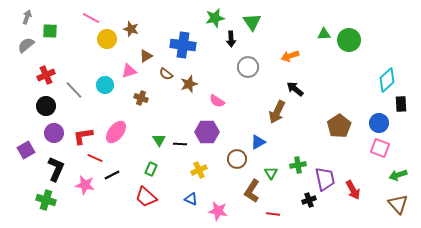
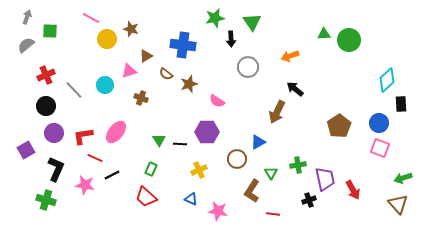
green arrow at (398, 175): moved 5 px right, 3 px down
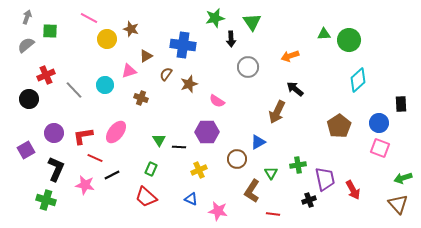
pink line at (91, 18): moved 2 px left
brown semicircle at (166, 74): rotated 88 degrees clockwise
cyan diamond at (387, 80): moved 29 px left
black circle at (46, 106): moved 17 px left, 7 px up
black line at (180, 144): moved 1 px left, 3 px down
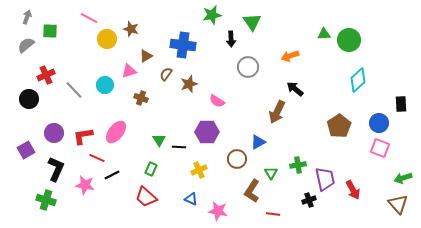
green star at (215, 18): moved 3 px left, 3 px up
red line at (95, 158): moved 2 px right
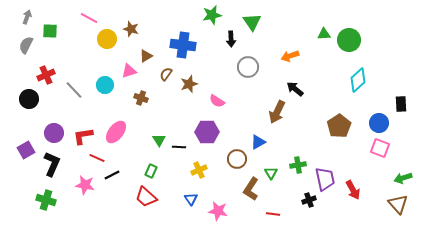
gray semicircle at (26, 45): rotated 24 degrees counterclockwise
black L-shape at (56, 169): moved 4 px left, 5 px up
green rectangle at (151, 169): moved 2 px down
brown L-shape at (252, 191): moved 1 px left, 2 px up
blue triangle at (191, 199): rotated 32 degrees clockwise
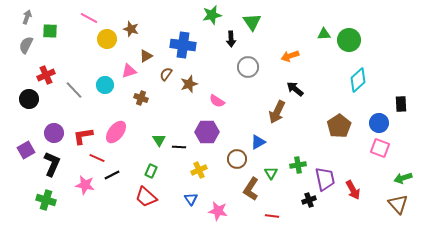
red line at (273, 214): moved 1 px left, 2 px down
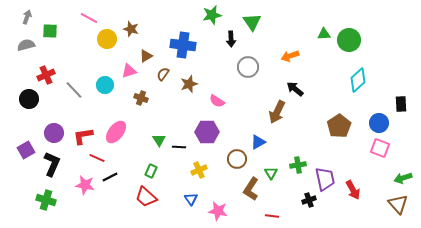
gray semicircle at (26, 45): rotated 48 degrees clockwise
brown semicircle at (166, 74): moved 3 px left
black line at (112, 175): moved 2 px left, 2 px down
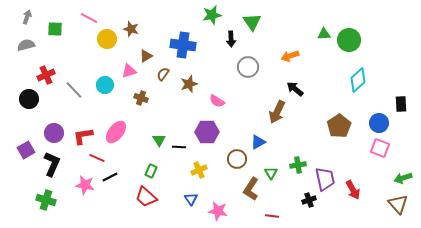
green square at (50, 31): moved 5 px right, 2 px up
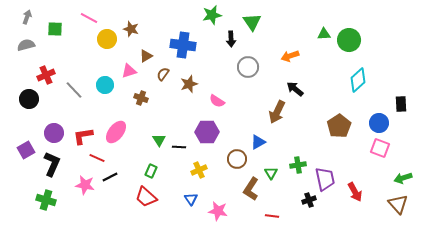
red arrow at (353, 190): moved 2 px right, 2 px down
